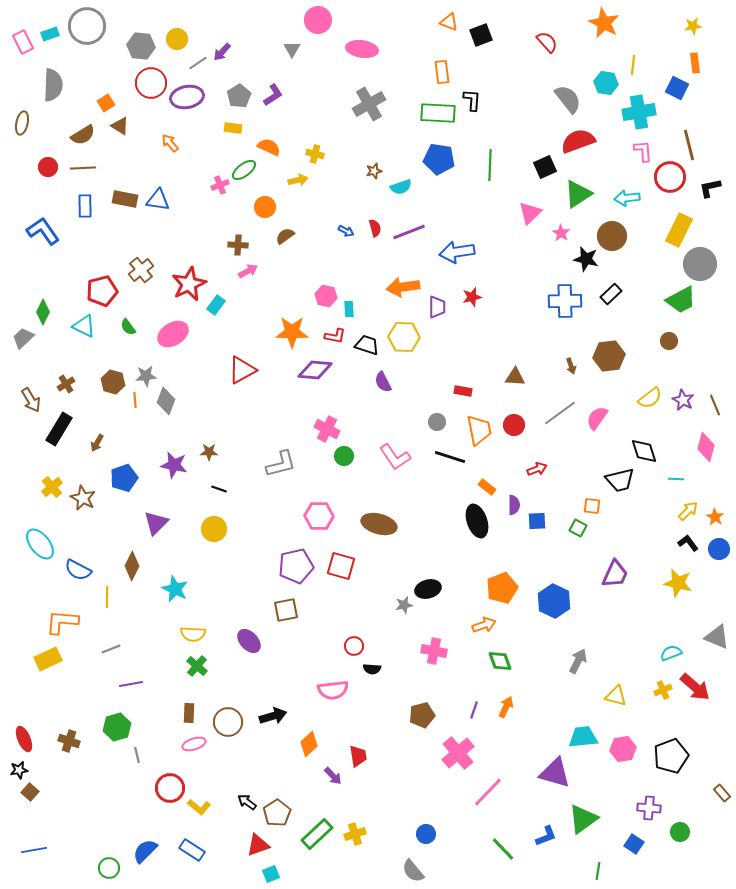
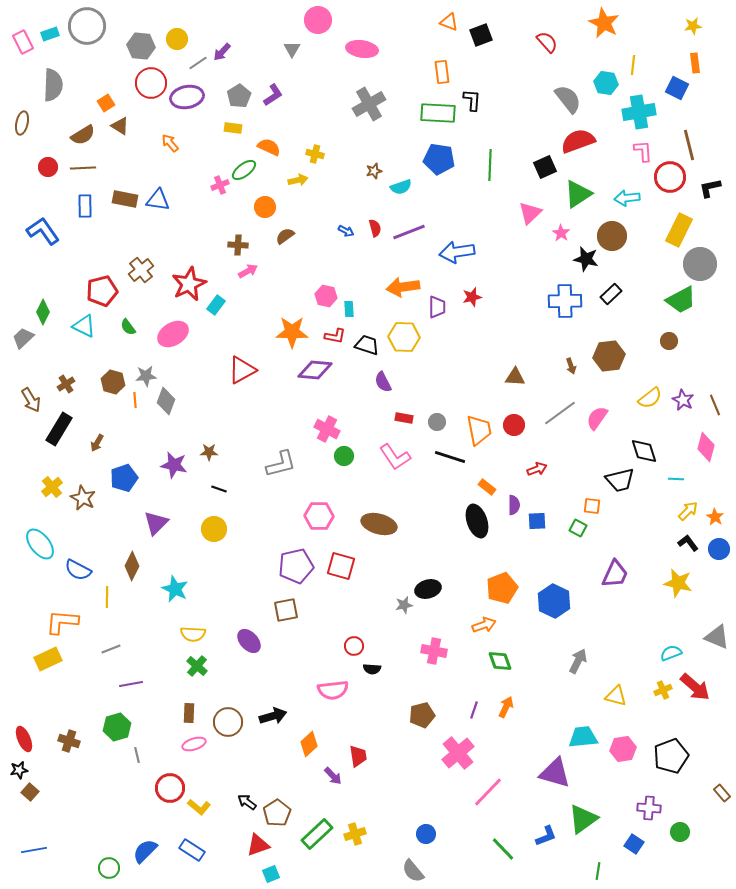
red rectangle at (463, 391): moved 59 px left, 27 px down
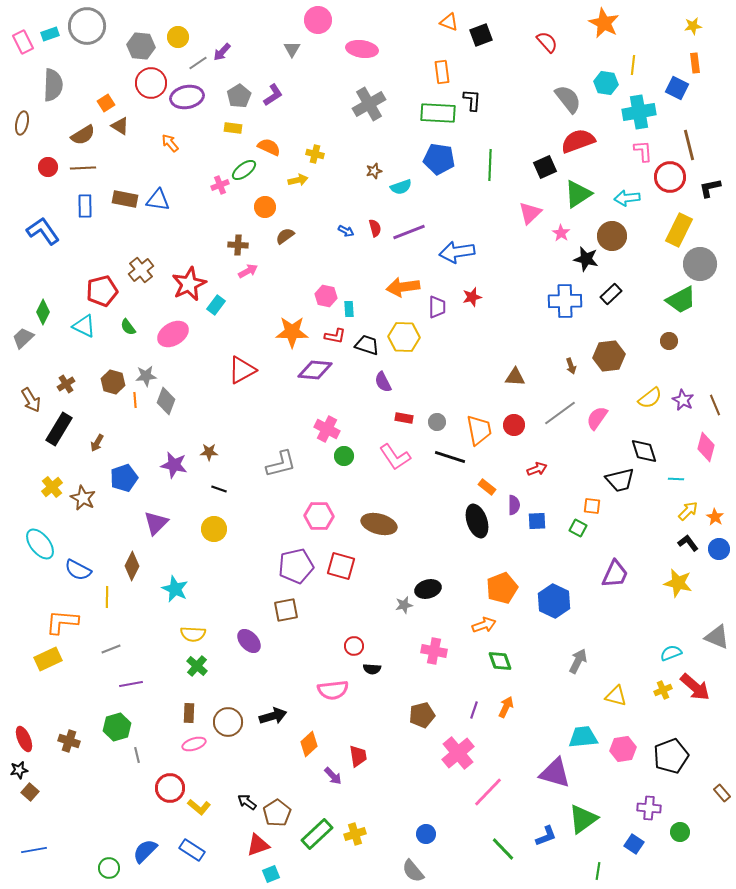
yellow circle at (177, 39): moved 1 px right, 2 px up
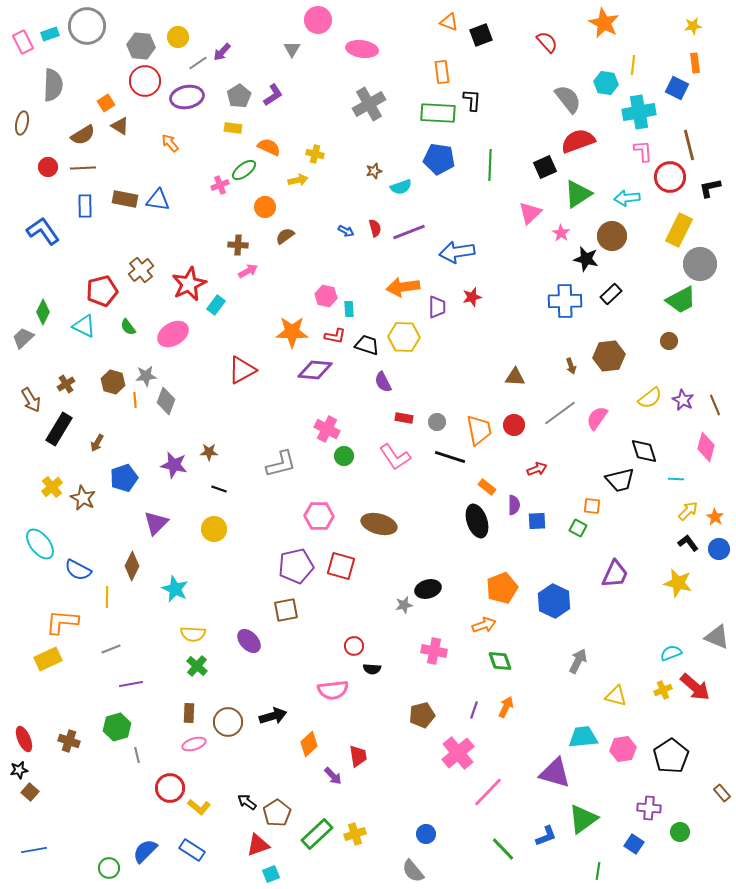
red circle at (151, 83): moved 6 px left, 2 px up
black pentagon at (671, 756): rotated 12 degrees counterclockwise
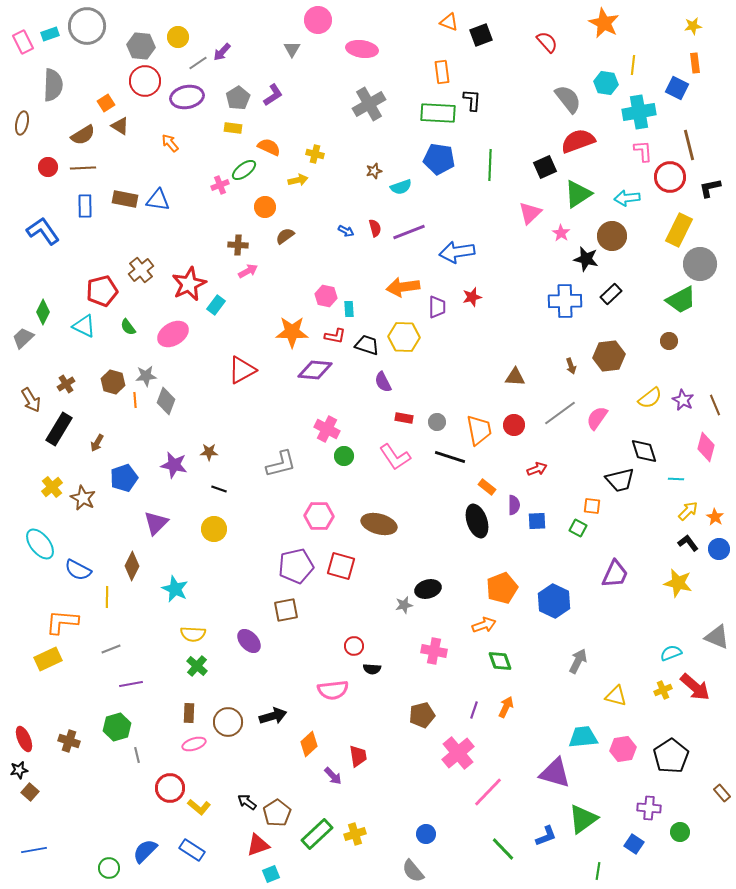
gray pentagon at (239, 96): moved 1 px left, 2 px down
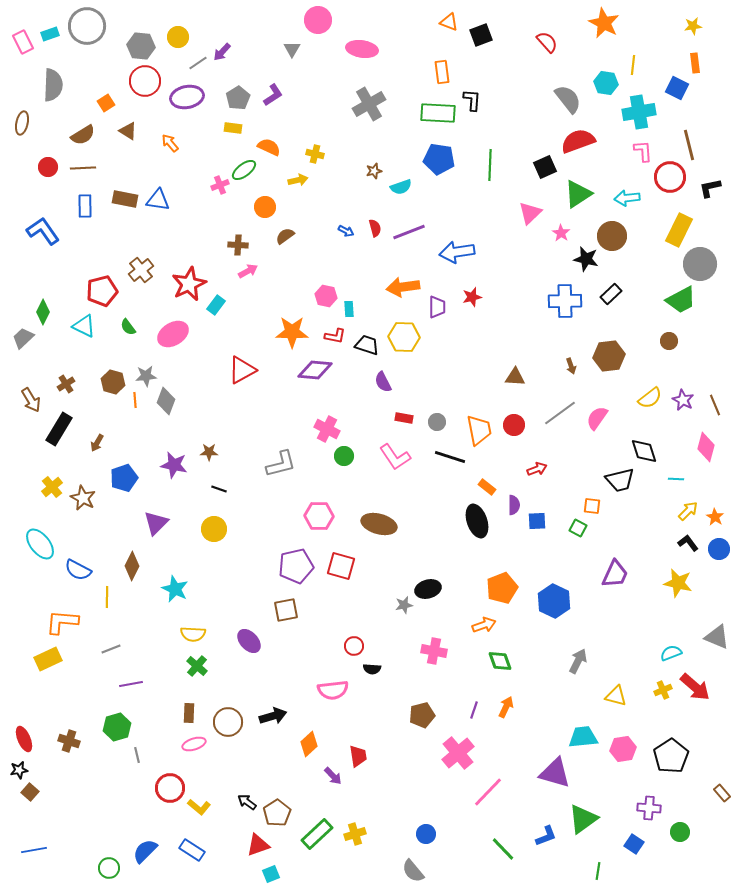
brown triangle at (120, 126): moved 8 px right, 5 px down
